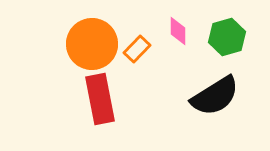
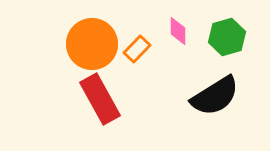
red rectangle: rotated 18 degrees counterclockwise
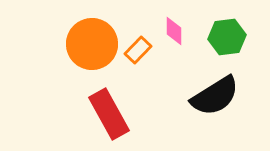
pink diamond: moved 4 px left
green hexagon: rotated 9 degrees clockwise
orange rectangle: moved 1 px right, 1 px down
red rectangle: moved 9 px right, 15 px down
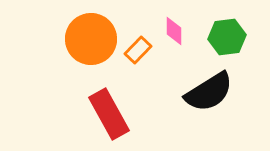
orange circle: moved 1 px left, 5 px up
black semicircle: moved 6 px left, 4 px up
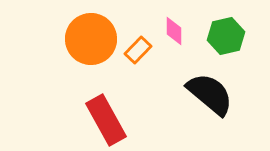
green hexagon: moved 1 px left, 1 px up; rotated 6 degrees counterclockwise
black semicircle: moved 1 px right, 2 px down; rotated 108 degrees counterclockwise
red rectangle: moved 3 px left, 6 px down
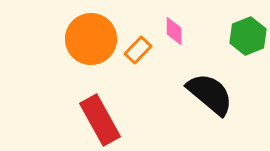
green hexagon: moved 22 px right; rotated 9 degrees counterclockwise
red rectangle: moved 6 px left
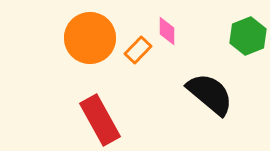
pink diamond: moved 7 px left
orange circle: moved 1 px left, 1 px up
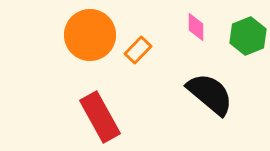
pink diamond: moved 29 px right, 4 px up
orange circle: moved 3 px up
red rectangle: moved 3 px up
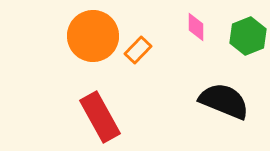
orange circle: moved 3 px right, 1 px down
black semicircle: moved 14 px right, 7 px down; rotated 18 degrees counterclockwise
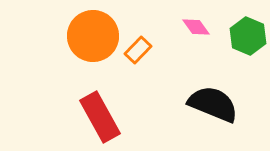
pink diamond: rotated 36 degrees counterclockwise
green hexagon: rotated 15 degrees counterclockwise
black semicircle: moved 11 px left, 3 px down
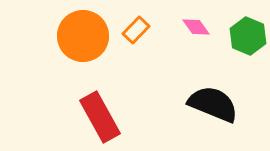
orange circle: moved 10 px left
orange rectangle: moved 2 px left, 20 px up
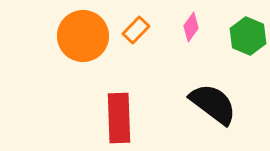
pink diamond: moved 5 px left; rotated 72 degrees clockwise
black semicircle: rotated 15 degrees clockwise
red rectangle: moved 19 px right, 1 px down; rotated 27 degrees clockwise
